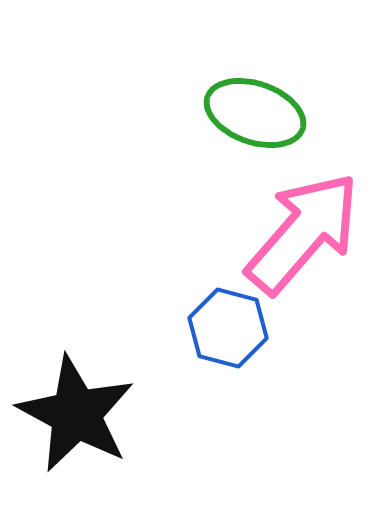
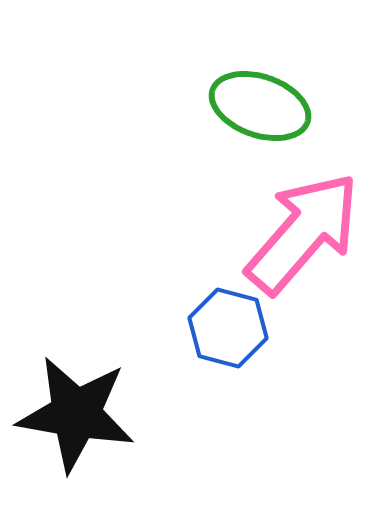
green ellipse: moved 5 px right, 7 px up
black star: rotated 18 degrees counterclockwise
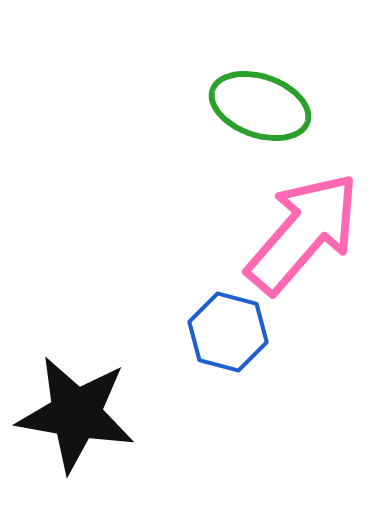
blue hexagon: moved 4 px down
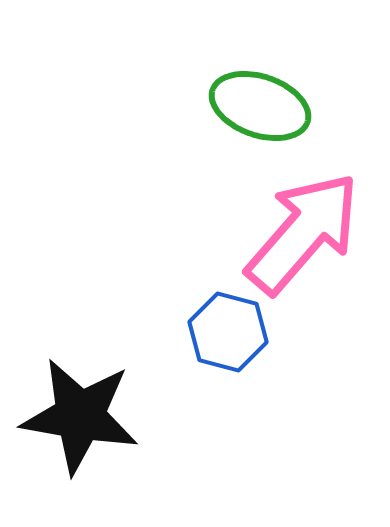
black star: moved 4 px right, 2 px down
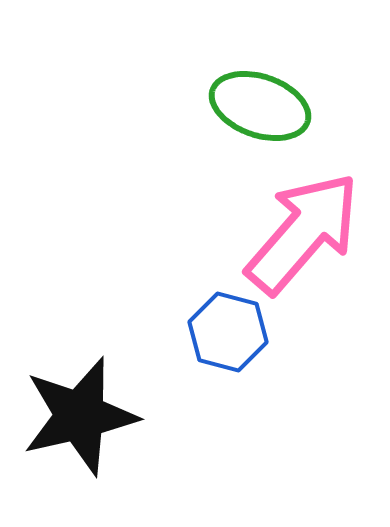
black star: rotated 23 degrees counterclockwise
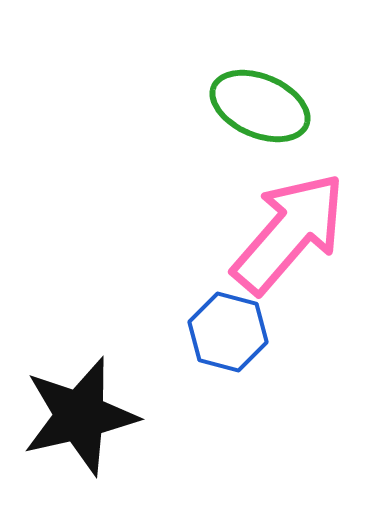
green ellipse: rotated 4 degrees clockwise
pink arrow: moved 14 px left
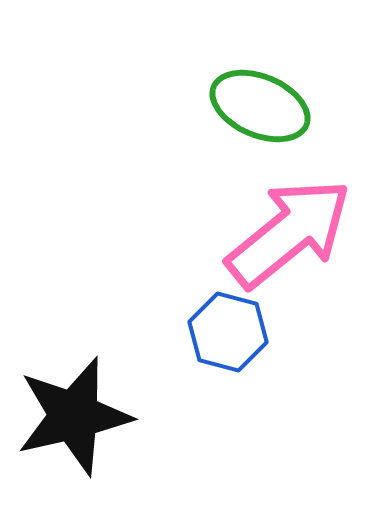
pink arrow: rotated 10 degrees clockwise
black star: moved 6 px left
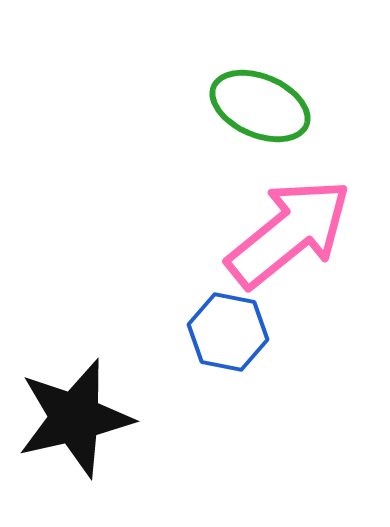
blue hexagon: rotated 4 degrees counterclockwise
black star: moved 1 px right, 2 px down
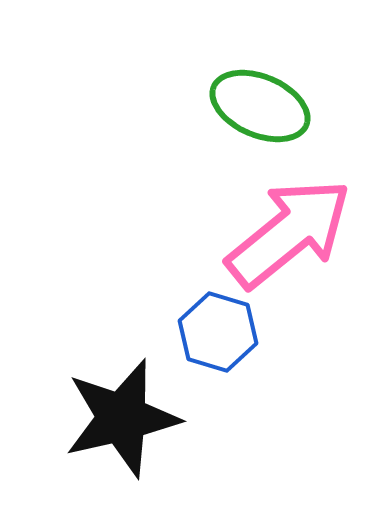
blue hexagon: moved 10 px left; rotated 6 degrees clockwise
black star: moved 47 px right
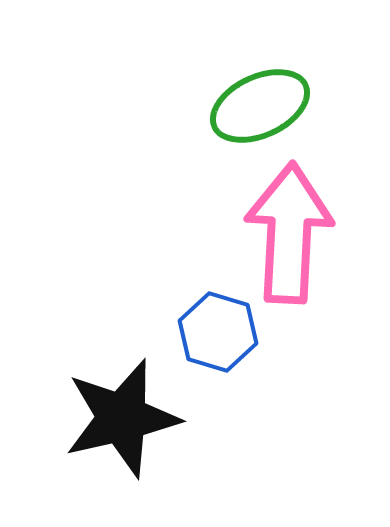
green ellipse: rotated 48 degrees counterclockwise
pink arrow: rotated 48 degrees counterclockwise
